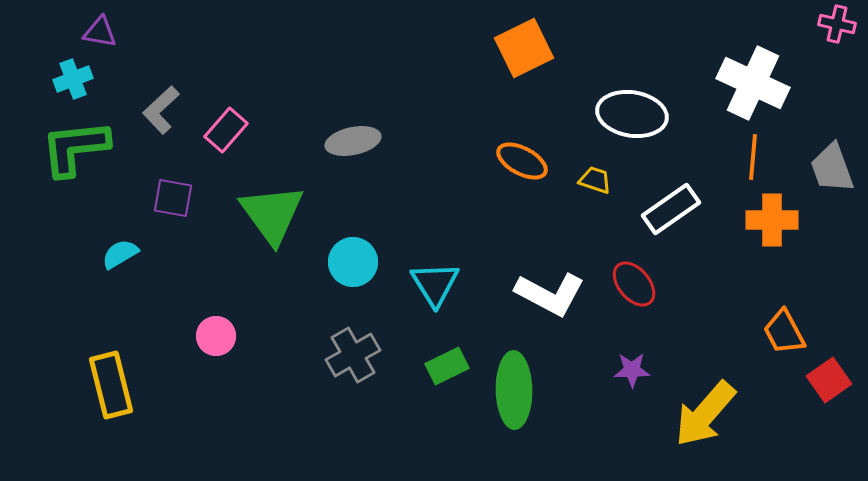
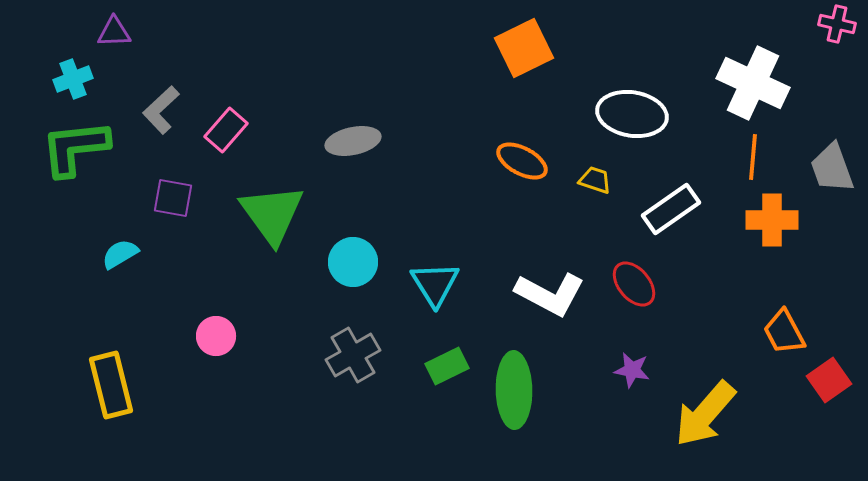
purple triangle: moved 14 px right; rotated 12 degrees counterclockwise
purple star: rotated 12 degrees clockwise
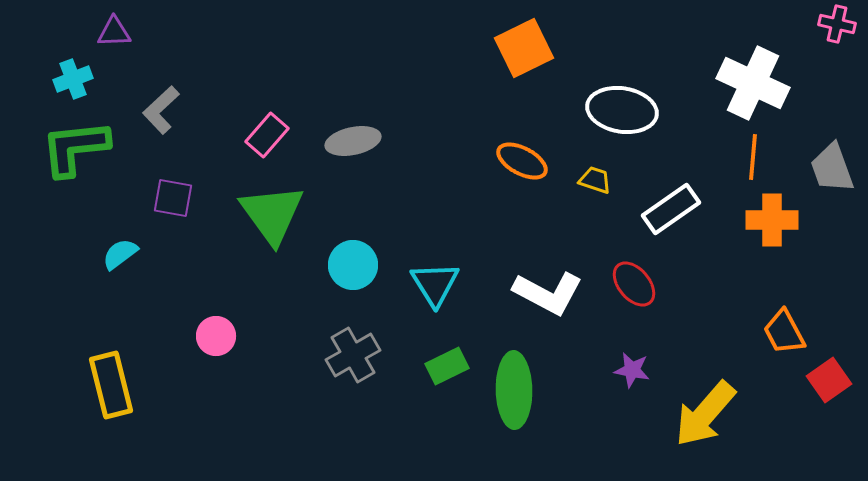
white ellipse: moved 10 px left, 4 px up
pink rectangle: moved 41 px right, 5 px down
cyan semicircle: rotated 6 degrees counterclockwise
cyan circle: moved 3 px down
white L-shape: moved 2 px left, 1 px up
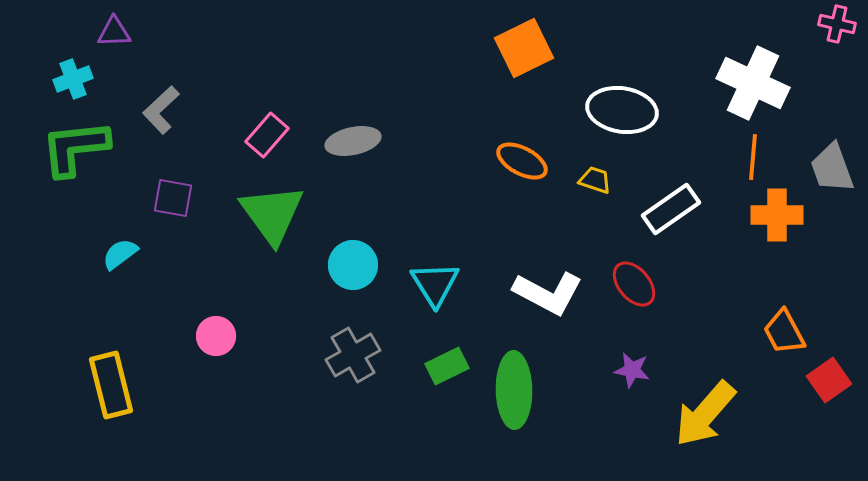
orange cross: moved 5 px right, 5 px up
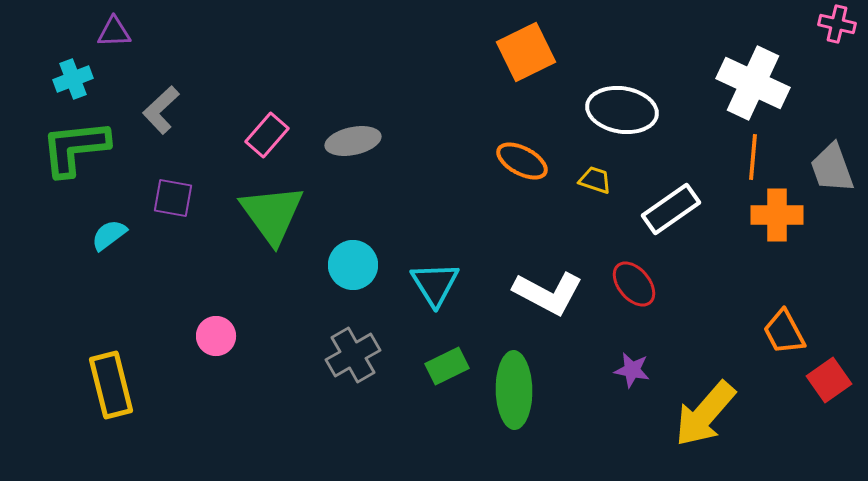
orange square: moved 2 px right, 4 px down
cyan semicircle: moved 11 px left, 19 px up
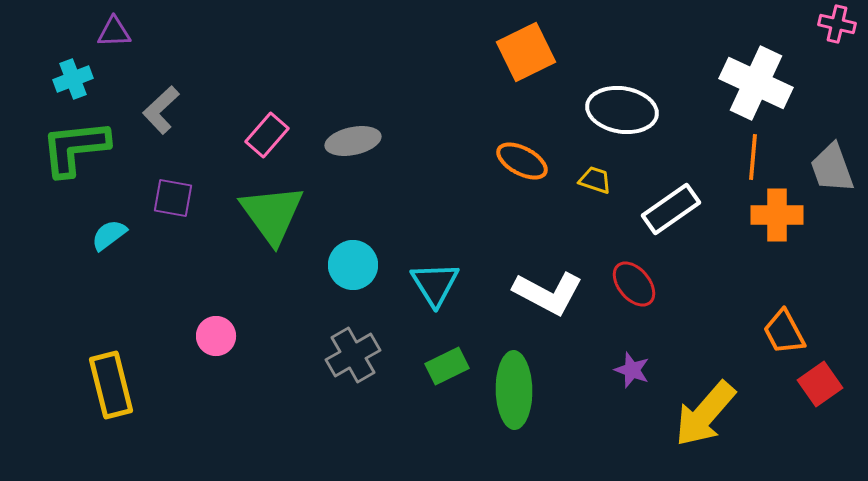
white cross: moved 3 px right
purple star: rotated 9 degrees clockwise
red square: moved 9 px left, 4 px down
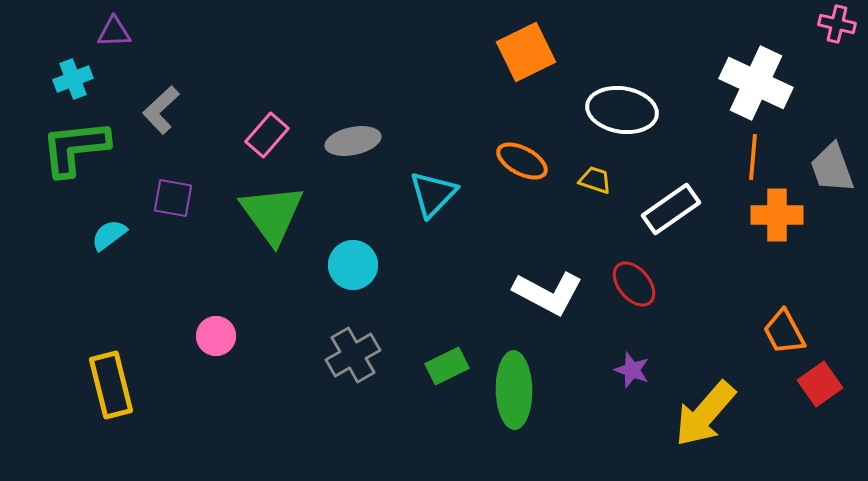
cyan triangle: moved 2 px left, 90 px up; rotated 16 degrees clockwise
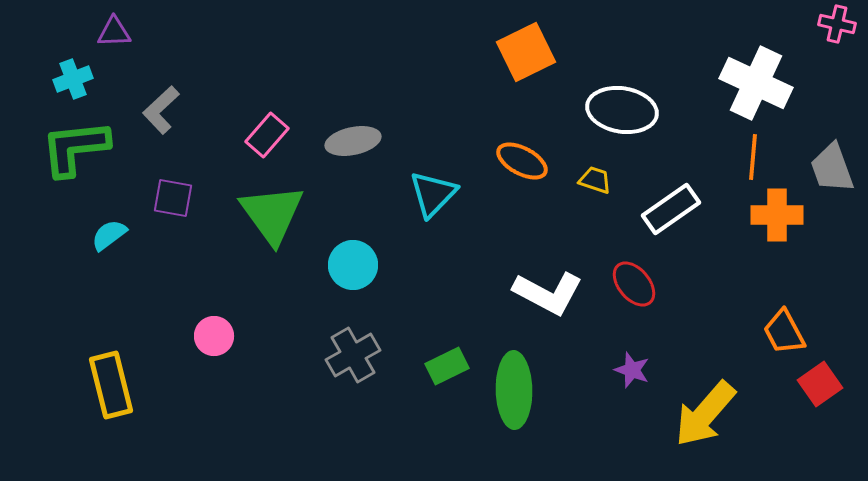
pink circle: moved 2 px left
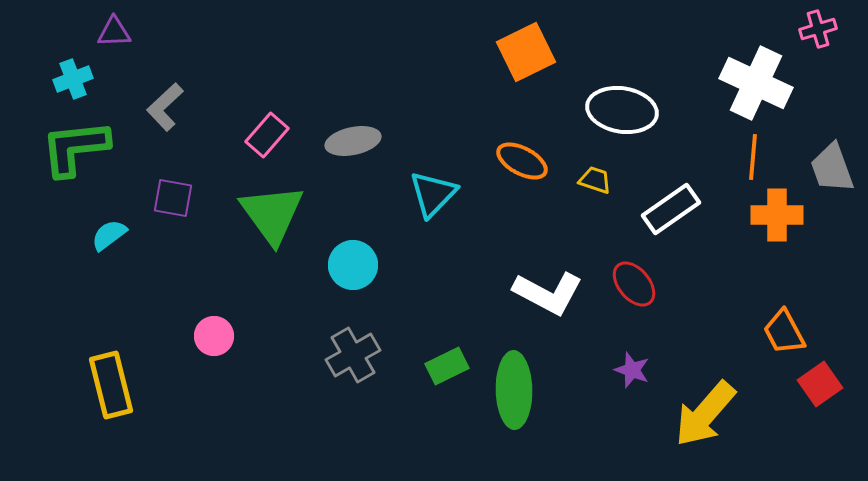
pink cross: moved 19 px left, 5 px down; rotated 30 degrees counterclockwise
gray L-shape: moved 4 px right, 3 px up
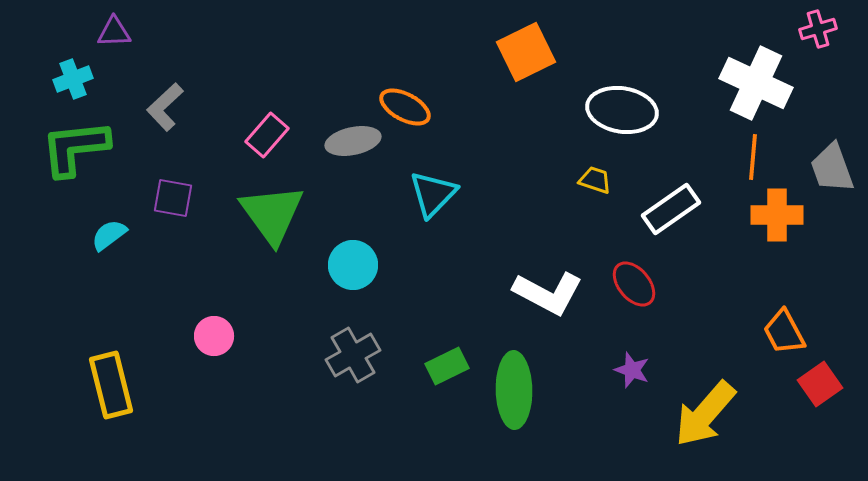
orange ellipse: moved 117 px left, 54 px up
